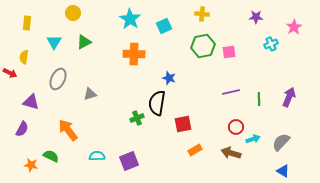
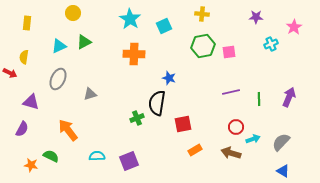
cyan triangle: moved 5 px right, 4 px down; rotated 35 degrees clockwise
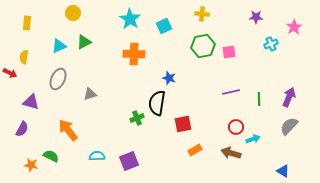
gray semicircle: moved 8 px right, 16 px up
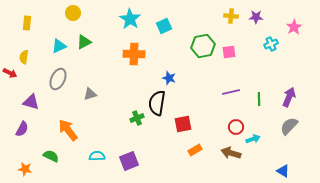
yellow cross: moved 29 px right, 2 px down
orange star: moved 6 px left, 4 px down
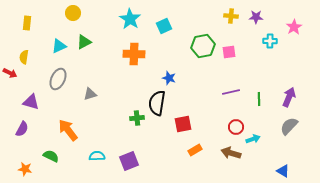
cyan cross: moved 1 px left, 3 px up; rotated 24 degrees clockwise
green cross: rotated 16 degrees clockwise
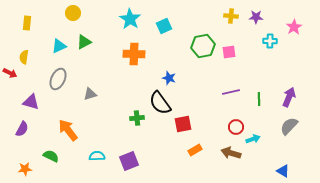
black semicircle: moved 3 px right; rotated 45 degrees counterclockwise
orange star: rotated 16 degrees counterclockwise
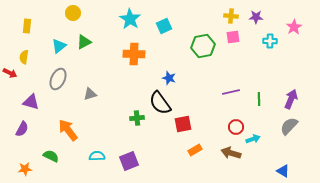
yellow rectangle: moved 3 px down
cyan triangle: rotated 14 degrees counterclockwise
pink square: moved 4 px right, 15 px up
purple arrow: moved 2 px right, 2 px down
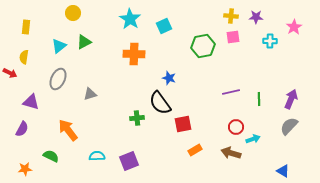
yellow rectangle: moved 1 px left, 1 px down
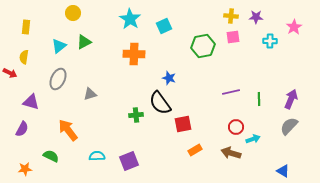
green cross: moved 1 px left, 3 px up
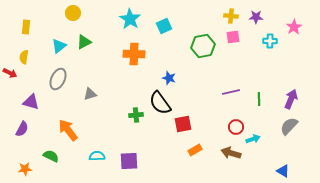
purple square: rotated 18 degrees clockwise
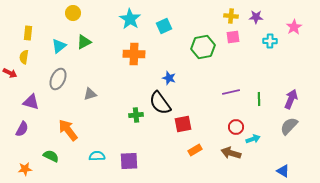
yellow rectangle: moved 2 px right, 6 px down
green hexagon: moved 1 px down
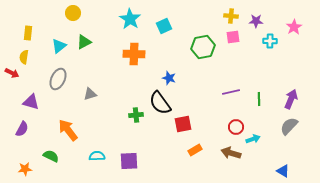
purple star: moved 4 px down
red arrow: moved 2 px right
